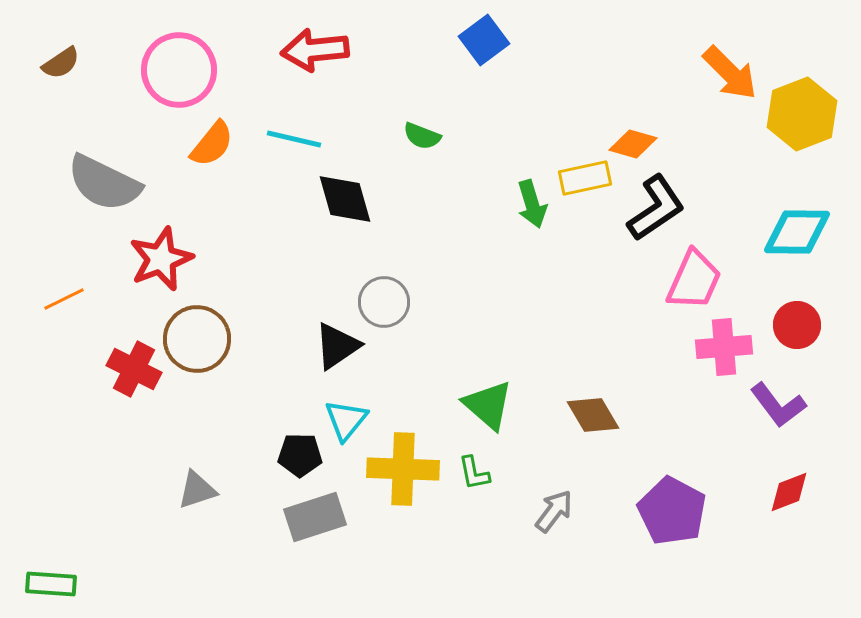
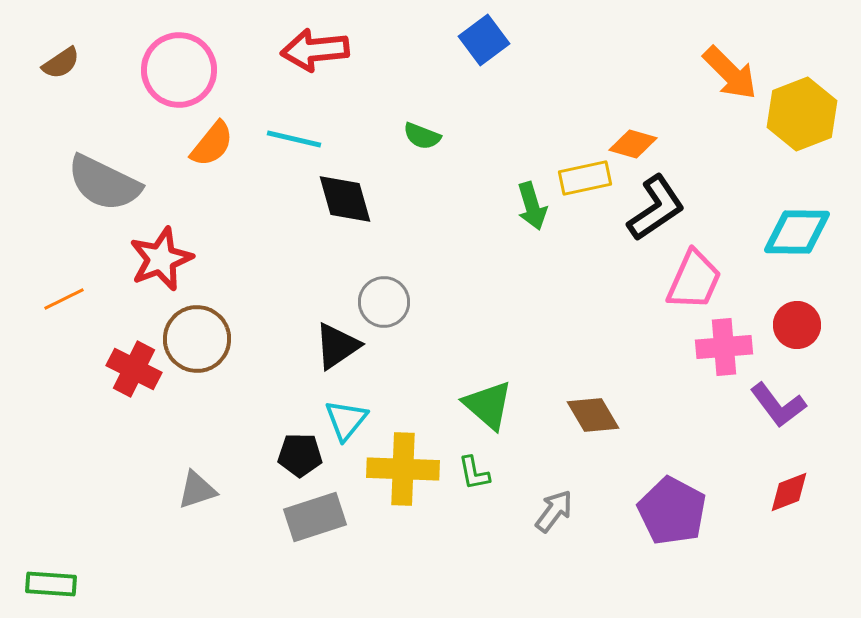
green arrow: moved 2 px down
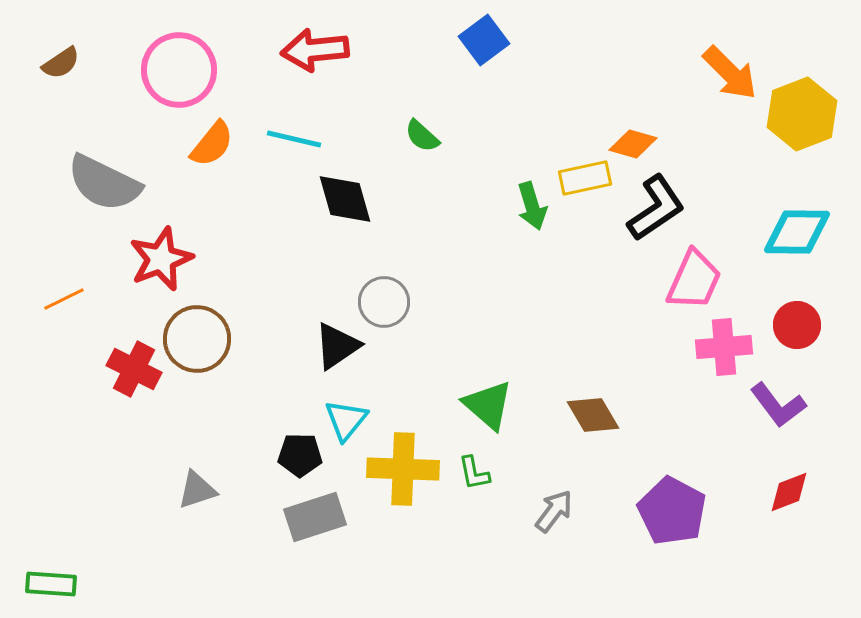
green semicircle: rotated 21 degrees clockwise
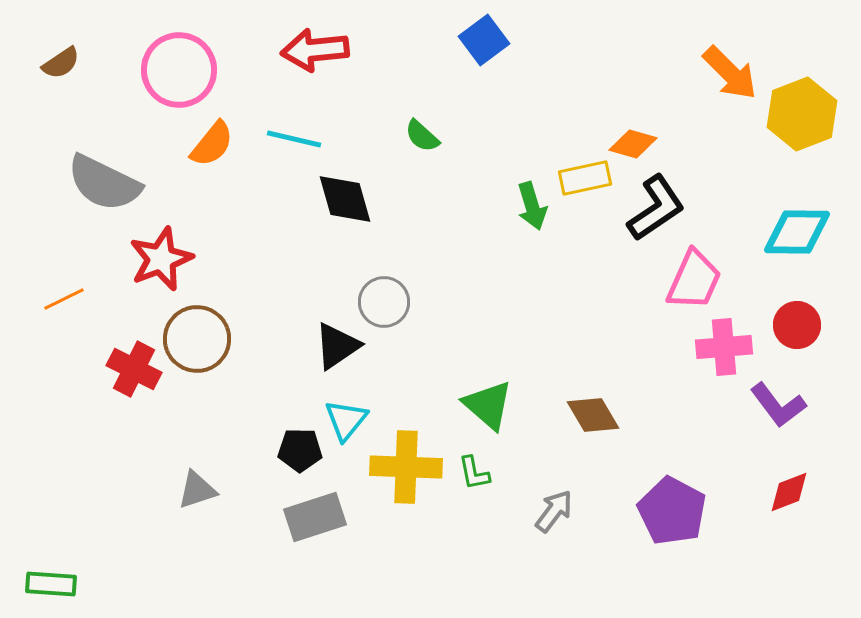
black pentagon: moved 5 px up
yellow cross: moved 3 px right, 2 px up
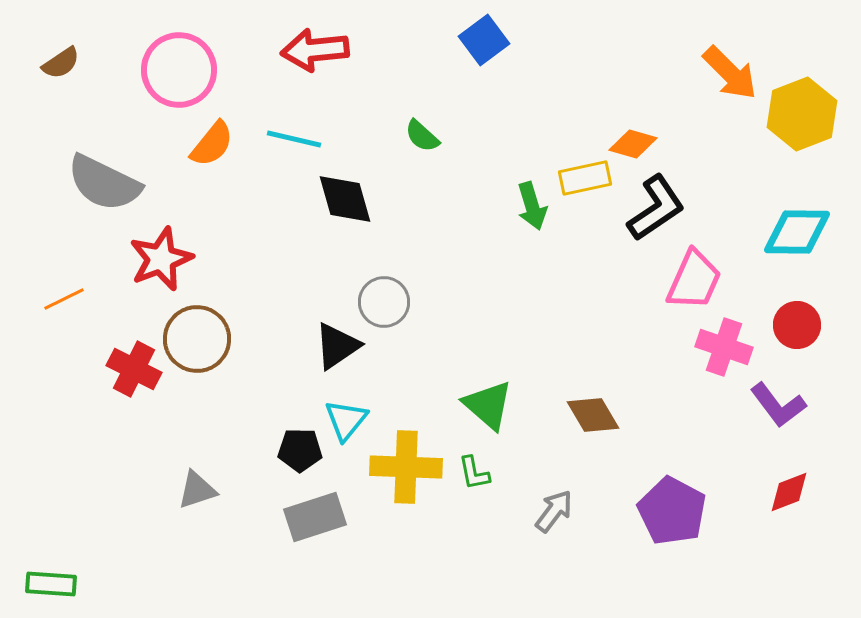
pink cross: rotated 24 degrees clockwise
